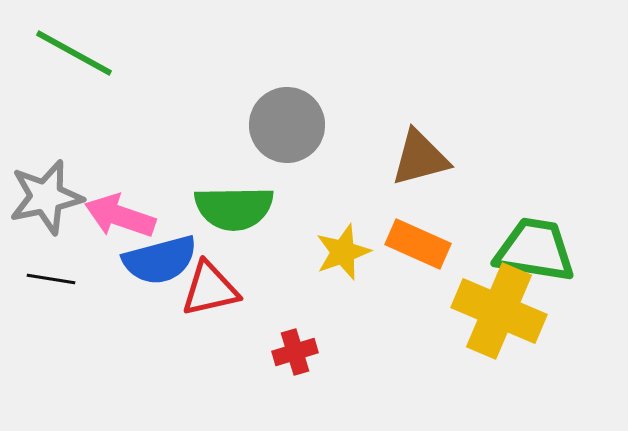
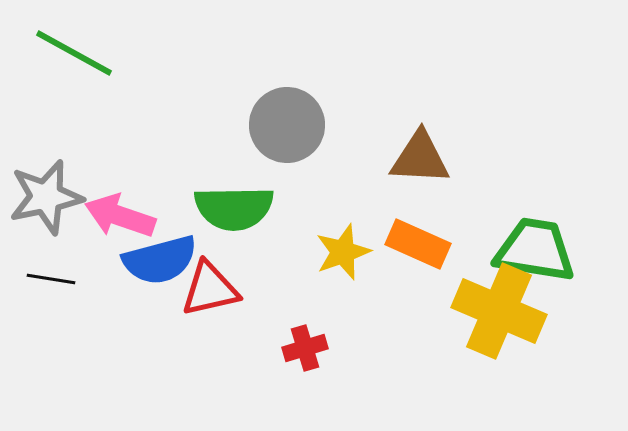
brown triangle: rotated 18 degrees clockwise
red cross: moved 10 px right, 4 px up
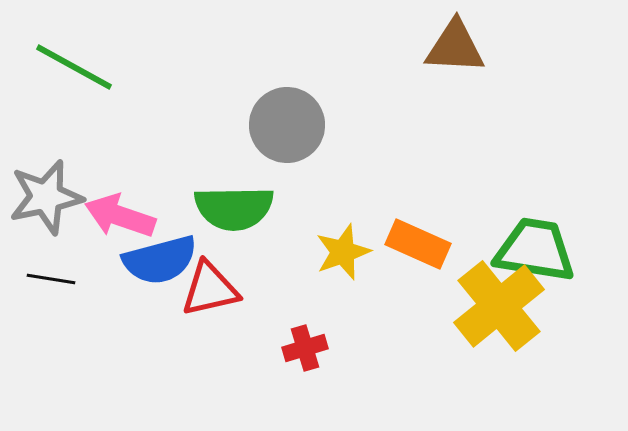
green line: moved 14 px down
brown triangle: moved 35 px right, 111 px up
yellow cross: moved 5 px up; rotated 28 degrees clockwise
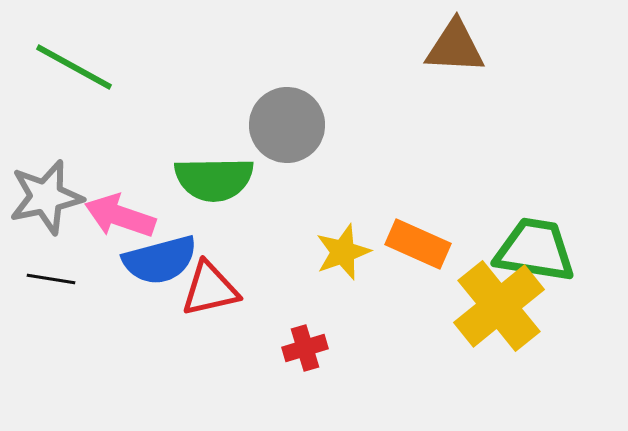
green semicircle: moved 20 px left, 29 px up
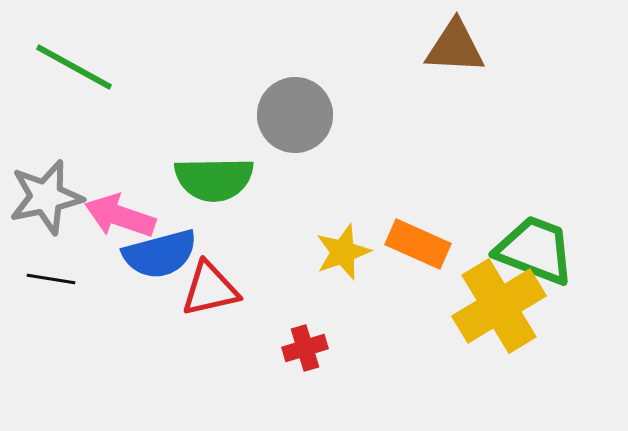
gray circle: moved 8 px right, 10 px up
green trapezoid: rotated 12 degrees clockwise
blue semicircle: moved 6 px up
yellow cross: rotated 8 degrees clockwise
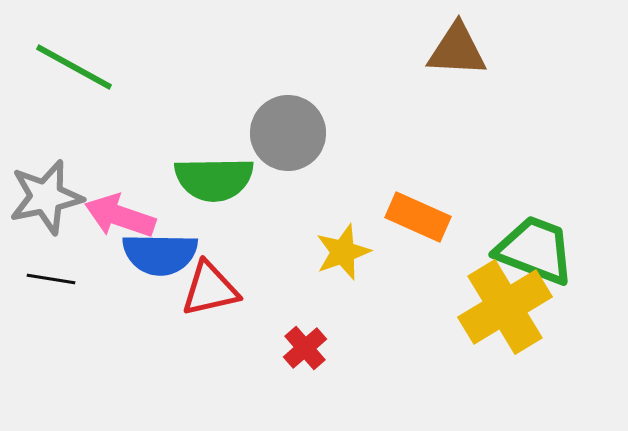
brown triangle: moved 2 px right, 3 px down
gray circle: moved 7 px left, 18 px down
orange rectangle: moved 27 px up
blue semicircle: rotated 16 degrees clockwise
yellow cross: moved 6 px right, 1 px down
red cross: rotated 24 degrees counterclockwise
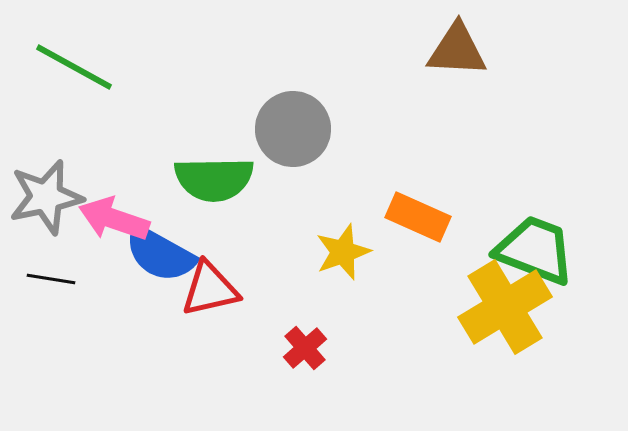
gray circle: moved 5 px right, 4 px up
pink arrow: moved 6 px left, 3 px down
blue semicircle: rotated 28 degrees clockwise
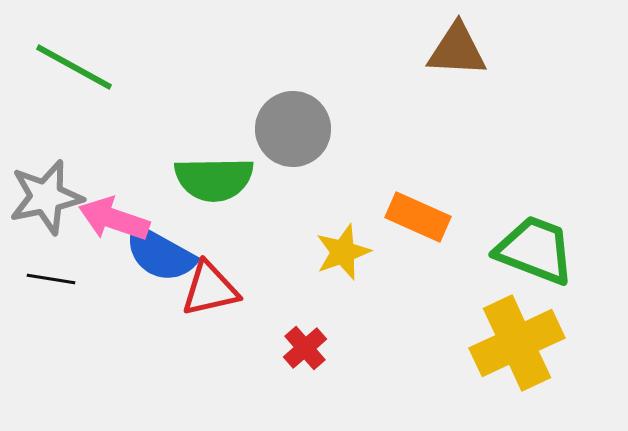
yellow cross: moved 12 px right, 36 px down; rotated 6 degrees clockwise
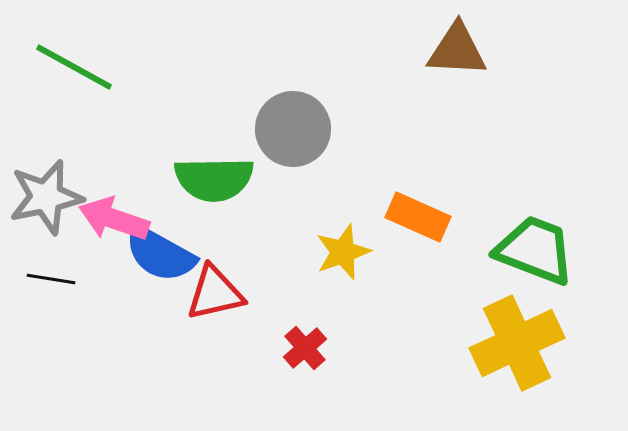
red triangle: moved 5 px right, 4 px down
